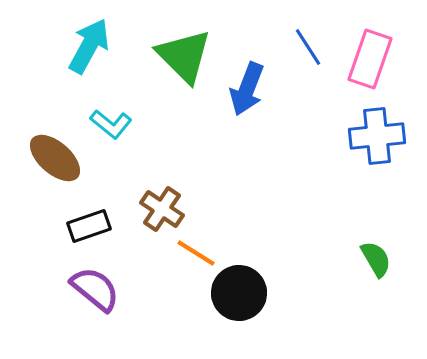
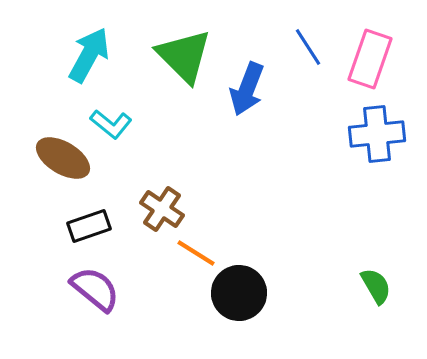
cyan arrow: moved 9 px down
blue cross: moved 2 px up
brown ellipse: moved 8 px right; rotated 10 degrees counterclockwise
green semicircle: moved 27 px down
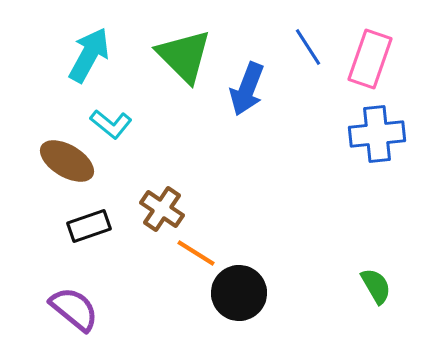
brown ellipse: moved 4 px right, 3 px down
purple semicircle: moved 21 px left, 20 px down
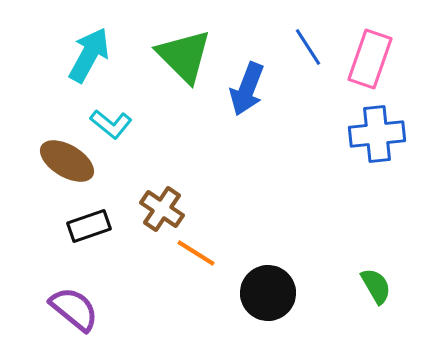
black circle: moved 29 px right
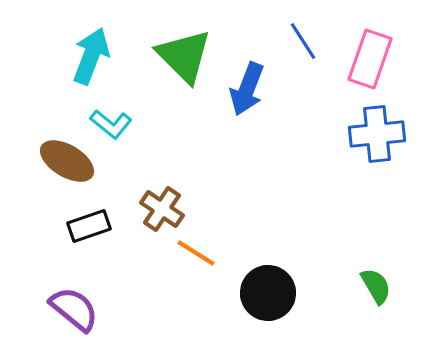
blue line: moved 5 px left, 6 px up
cyan arrow: moved 2 px right, 1 px down; rotated 8 degrees counterclockwise
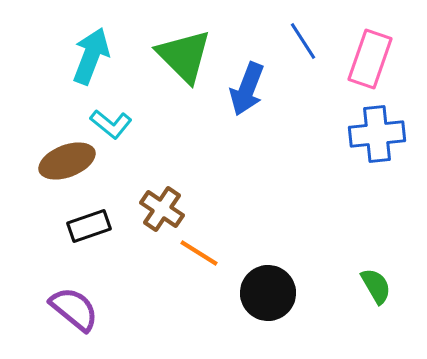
brown ellipse: rotated 52 degrees counterclockwise
orange line: moved 3 px right
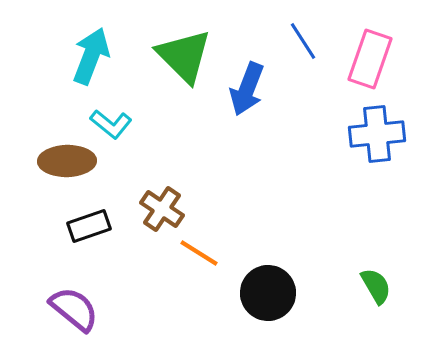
brown ellipse: rotated 20 degrees clockwise
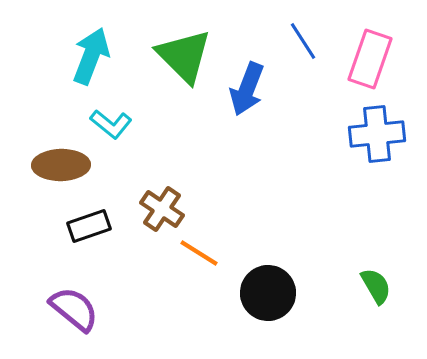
brown ellipse: moved 6 px left, 4 px down
